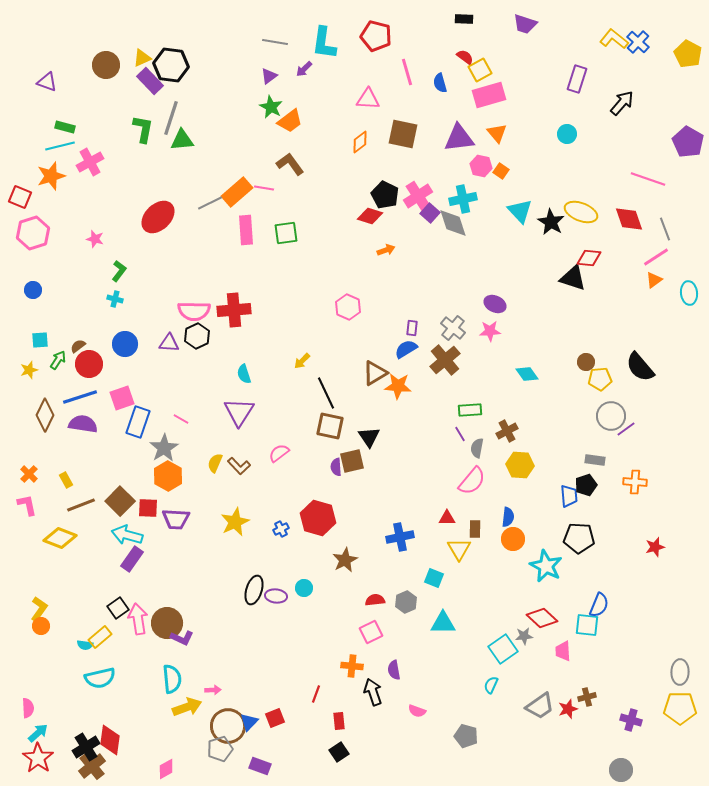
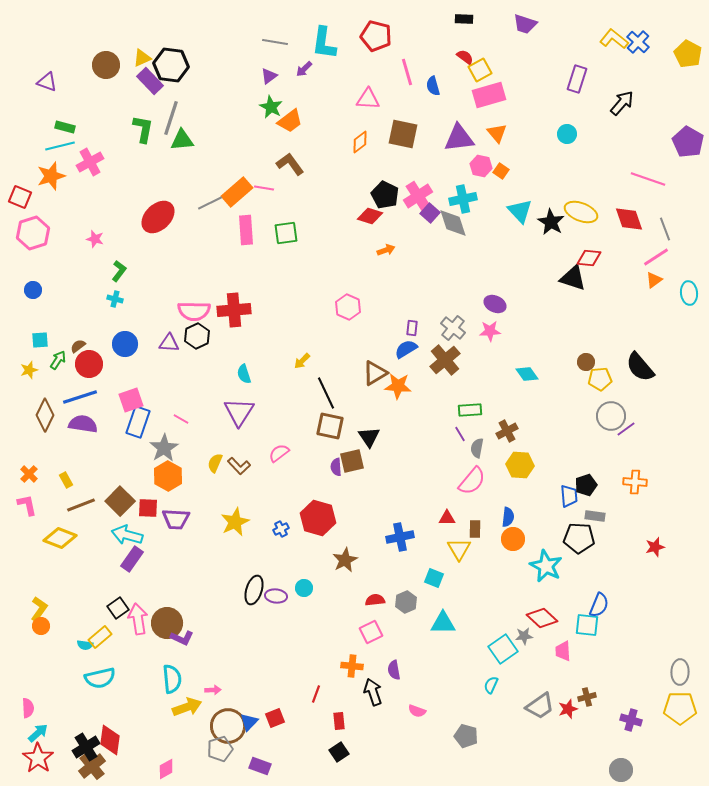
blue semicircle at (440, 83): moved 7 px left, 3 px down
pink square at (122, 398): moved 9 px right, 2 px down
gray rectangle at (595, 460): moved 56 px down
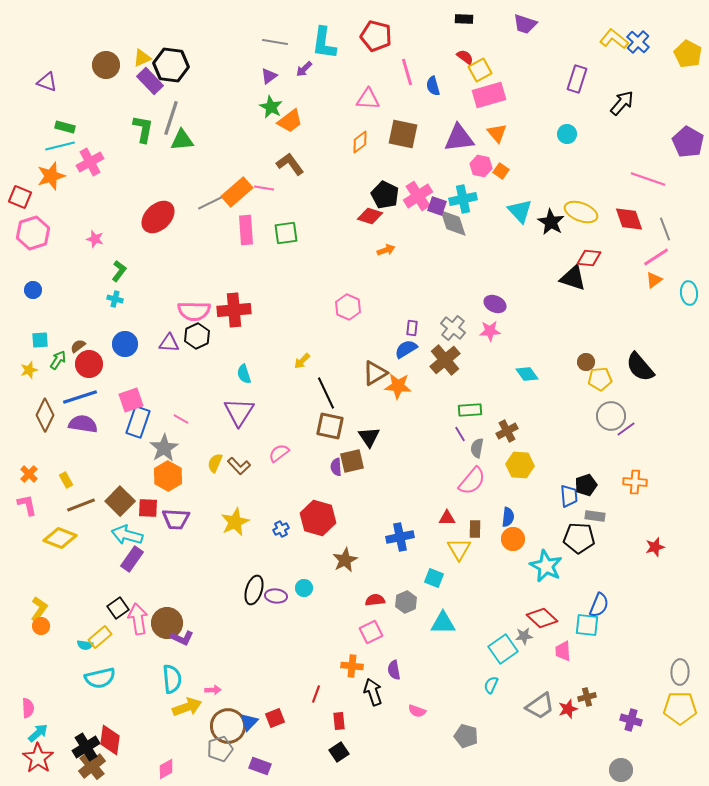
purple square at (430, 213): moved 7 px right, 7 px up; rotated 24 degrees counterclockwise
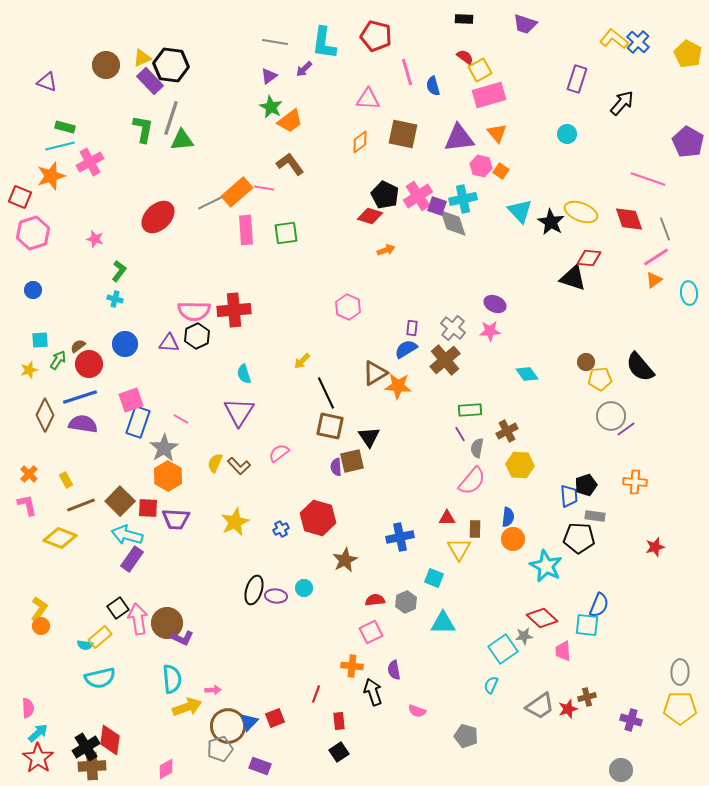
brown cross at (92, 766): rotated 36 degrees clockwise
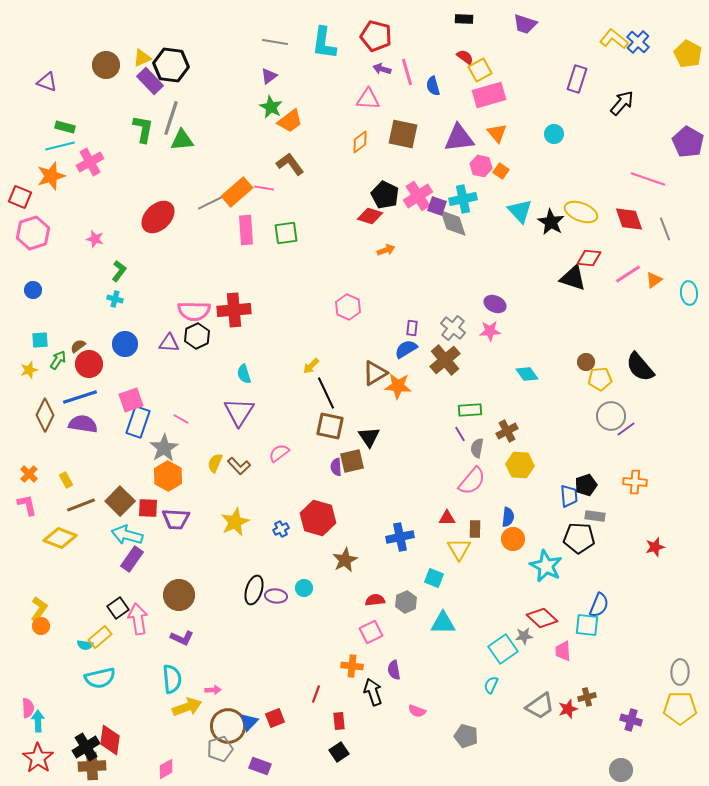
purple arrow at (304, 69): moved 78 px right; rotated 60 degrees clockwise
cyan circle at (567, 134): moved 13 px left
pink line at (656, 257): moved 28 px left, 17 px down
yellow arrow at (302, 361): moved 9 px right, 5 px down
brown circle at (167, 623): moved 12 px right, 28 px up
cyan arrow at (38, 733): moved 12 px up; rotated 50 degrees counterclockwise
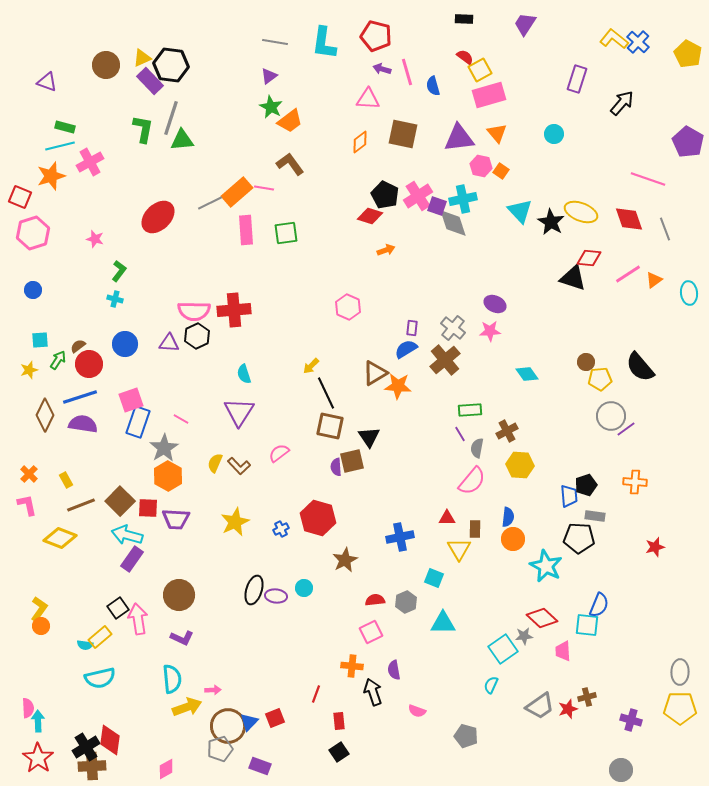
purple trapezoid at (525, 24): rotated 105 degrees clockwise
